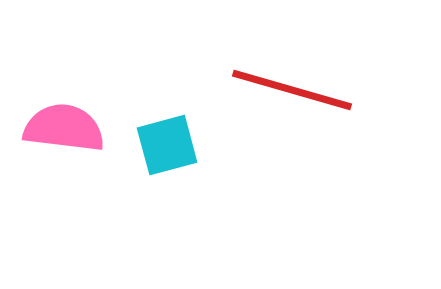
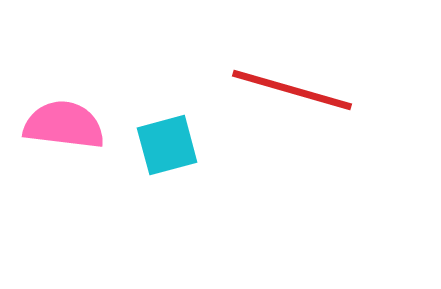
pink semicircle: moved 3 px up
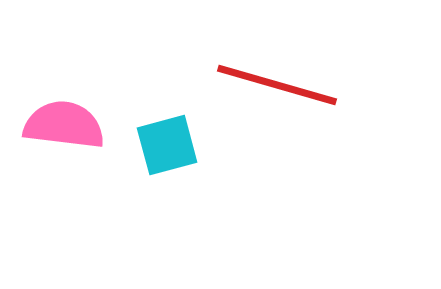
red line: moved 15 px left, 5 px up
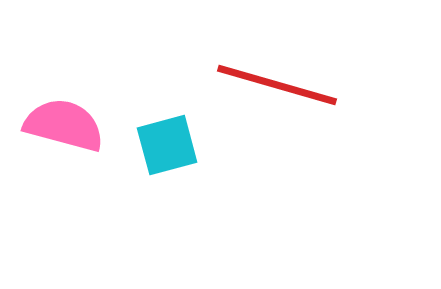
pink semicircle: rotated 8 degrees clockwise
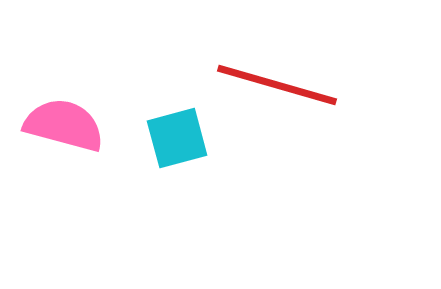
cyan square: moved 10 px right, 7 px up
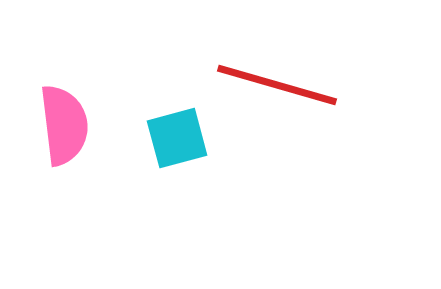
pink semicircle: rotated 68 degrees clockwise
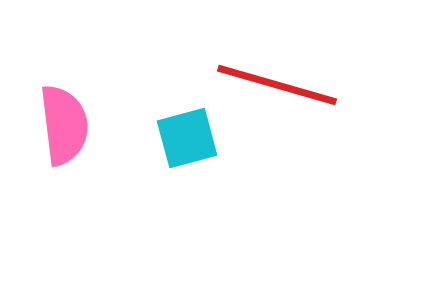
cyan square: moved 10 px right
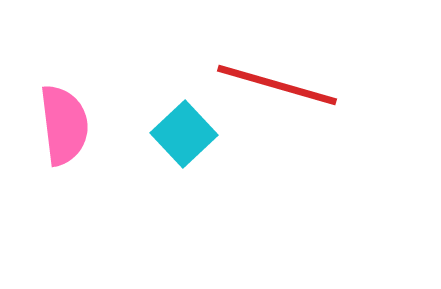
cyan square: moved 3 px left, 4 px up; rotated 28 degrees counterclockwise
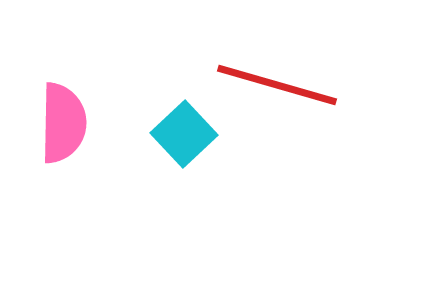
pink semicircle: moved 1 px left, 2 px up; rotated 8 degrees clockwise
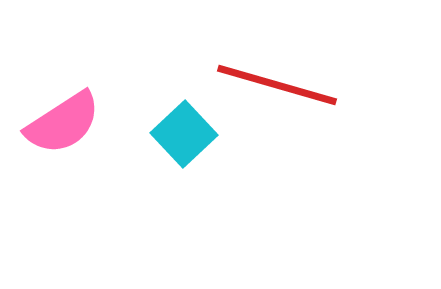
pink semicircle: rotated 56 degrees clockwise
